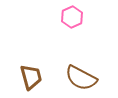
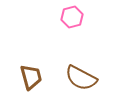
pink hexagon: rotated 10 degrees clockwise
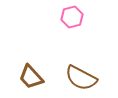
brown trapezoid: rotated 152 degrees clockwise
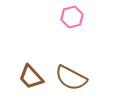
brown semicircle: moved 10 px left
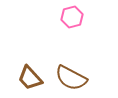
brown trapezoid: moved 1 px left, 1 px down
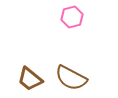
brown trapezoid: moved 1 px down; rotated 8 degrees counterclockwise
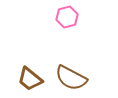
pink hexagon: moved 5 px left
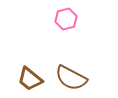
pink hexagon: moved 1 px left, 2 px down
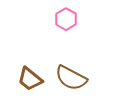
pink hexagon: rotated 15 degrees counterclockwise
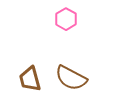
brown trapezoid: rotated 36 degrees clockwise
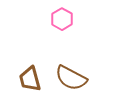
pink hexagon: moved 4 px left
